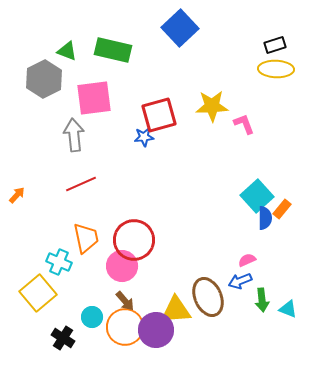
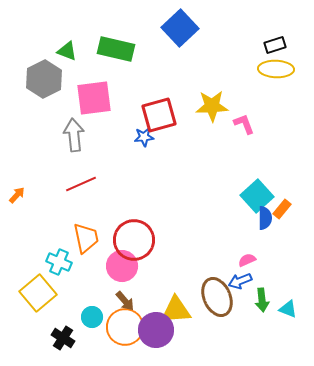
green rectangle: moved 3 px right, 1 px up
brown ellipse: moved 9 px right
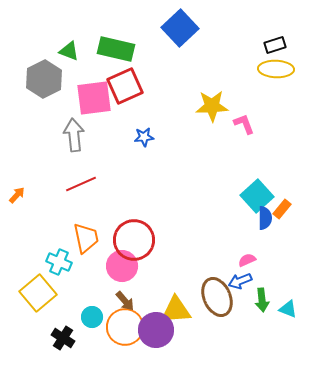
green triangle: moved 2 px right
red square: moved 34 px left, 29 px up; rotated 9 degrees counterclockwise
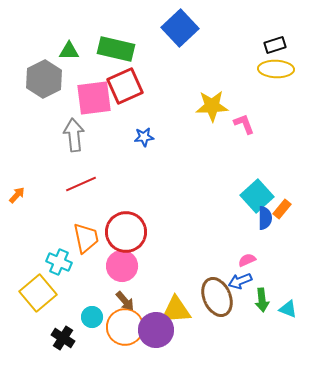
green triangle: rotated 20 degrees counterclockwise
red circle: moved 8 px left, 8 px up
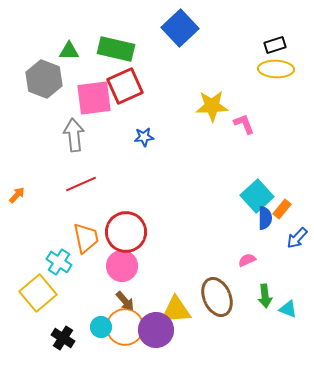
gray hexagon: rotated 12 degrees counterclockwise
cyan cross: rotated 10 degrees clockwise
blue arrow: moved 57 px right, 43 px up; rotated 25 degrees counterclockwise
green arrow: moved 3 px right, 4 px up
cyan circle: moved 9 px right, 10 px down
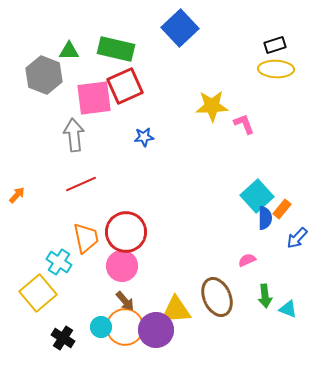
gray hexagon: moved 4 px up
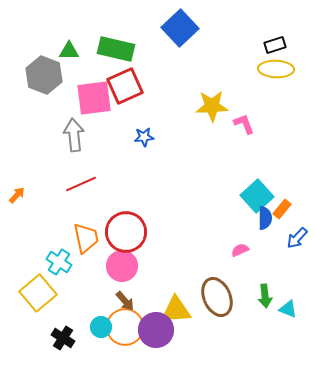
pink semicircle: moved 7 px left, 10 px up
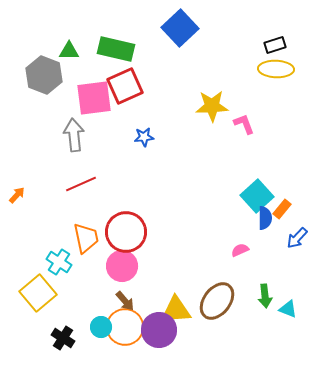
brown ellipse: moved 4 px down; rotated 60 degrees clockwise
purple circle: moved 3 px right
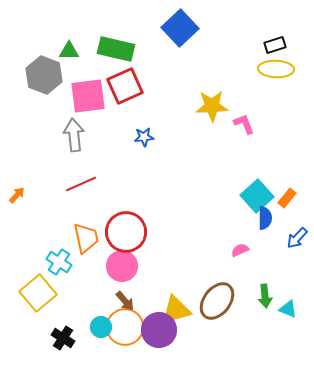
pink square: moved 6 px left, 2 px up
orange rectangle: moved 5 px right, 11 px up
yellow triangle: rotated 12 degrees counterclockwise
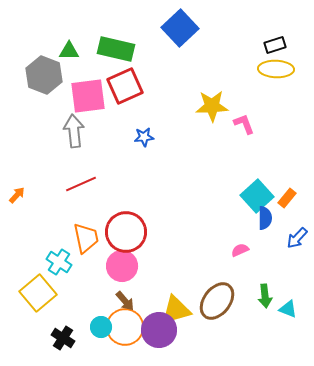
gray arrow: moved 4 px up
